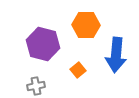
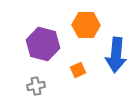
orange square: rotated 14 degrees clockwise
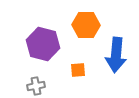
orange square: rotated 21 degrees clockwise
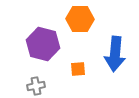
orange hexagon: moved 6 px left, 6 px up
blue arrow: moved 1 px left, 1 px up
orange square: moved 1 px up
